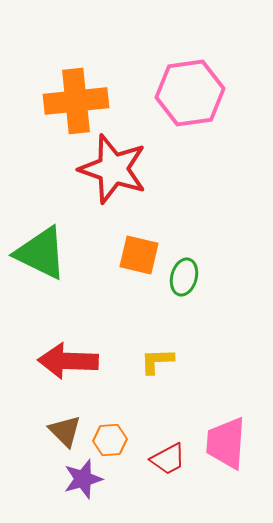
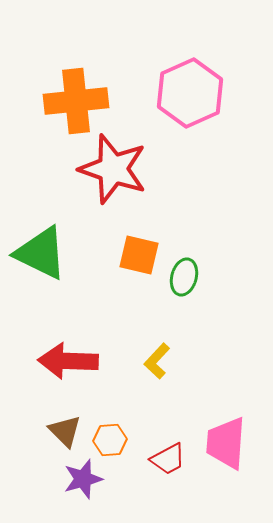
pink hexagon: rotated 16 degrees counterclockwise
yellow L-shape: rotated 45 degrees counterclockwise
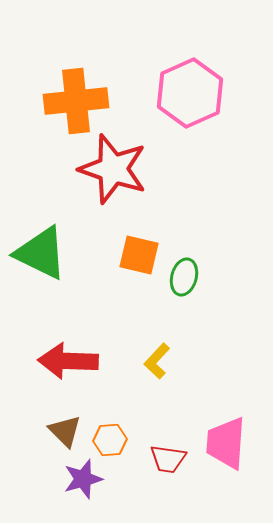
red trapezoid: rotated 36 degrees clockwise
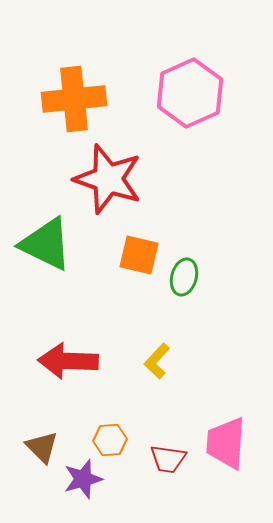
orange cross: moved 2 px left, 2 px up
red star: moved 5 px left, 10 px down
green triangle: moved 5 px right, 9 px up
brown triangle: moved 23 px left, 16 px down
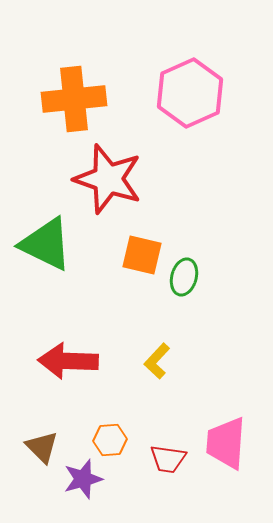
orange square: moved 3 px right
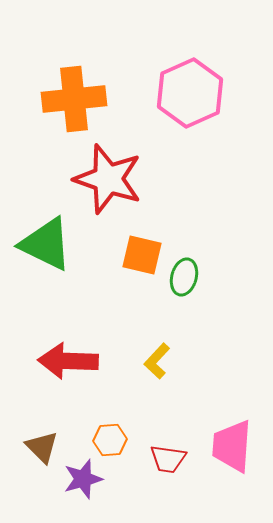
pink trapezoid: moved 6 px right, 3 px down
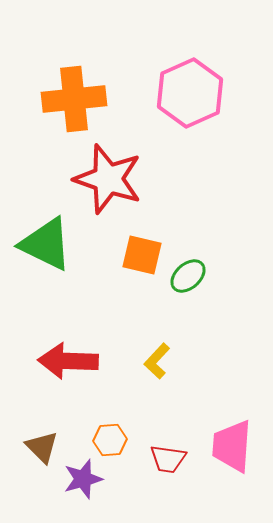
green ellipse: moved 4 px right, 1 px up; rotated 33 degrees clockwise
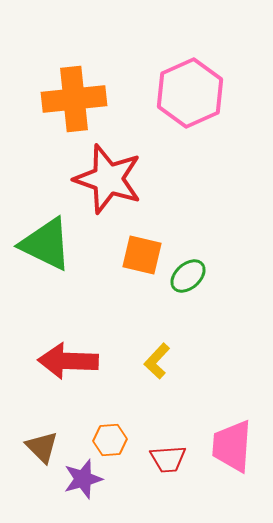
red trapezoid: rotated 12 degrees counterclockwise
